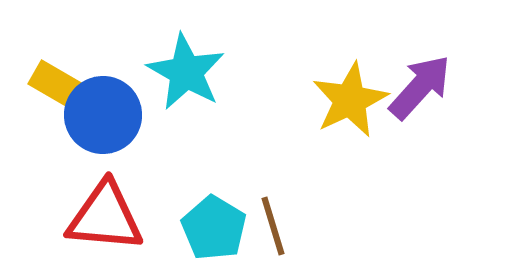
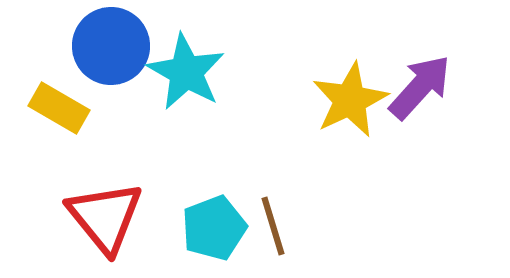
yellow rectangle: moved 22 px down
blue circle: moved 8 px right, 69 px up
red triangle: rotated 46 degrees clockwise
cyan pentagon: rotated 20 degrees clockwise
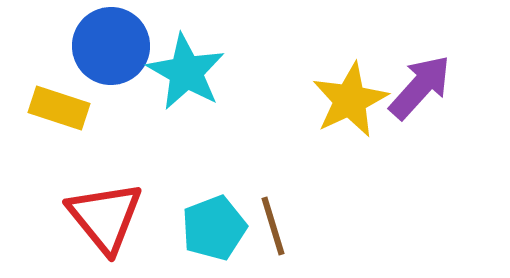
yellow rectangle: rotated 12 degrees counterclockwise
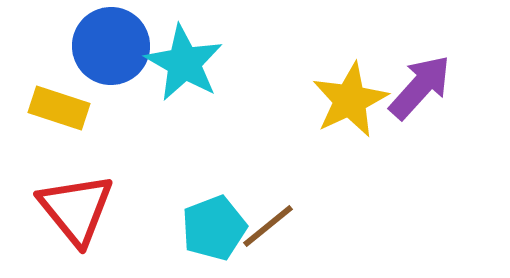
cyan star: moved 2 px left, 9 px up
red triangle: moved 29 px left, 8 px up
brown line: moved 5 px left; rotated 68 degrees clockwise
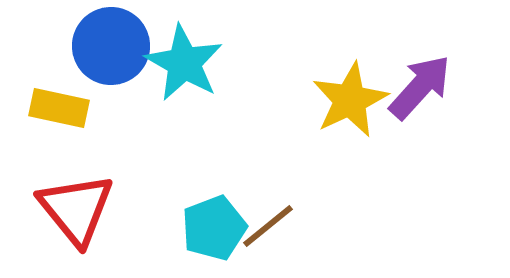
yellow rectangle: rotated 6 degrees counterclockwise
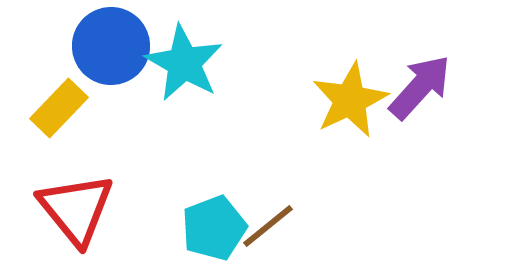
yellow rectangle: rotated 58 degrees counterclockwise
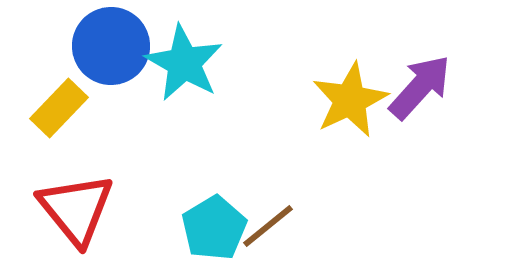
cyan pentagon: rotated 10 degrees counterclockwise
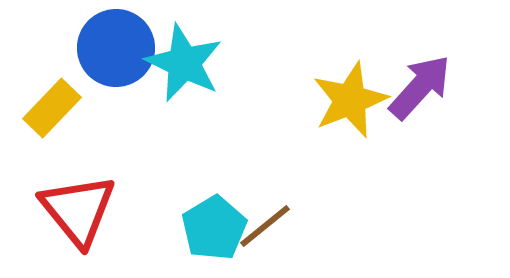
blue circle: moved 5 px right, 2 px down
cyan star: rotated 4 degrees counterclockwise
yellow star: rotated 4 degrees clockwise
yellow rectangle: moved 7 px left
red triangle: moved 2 px right, 1 px down
brown line: moved 3 px left
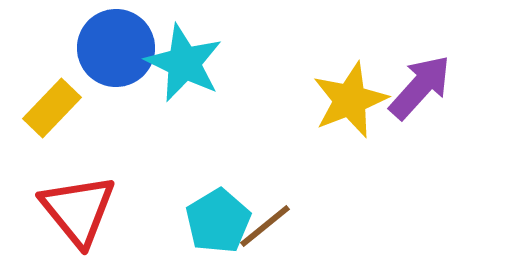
cyan pentagon: moved 4 px right, 7 px up
